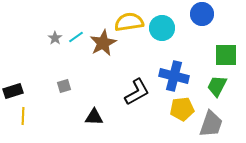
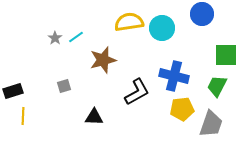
brown star: moved 17 px down; rotated 12 degrees clockwise
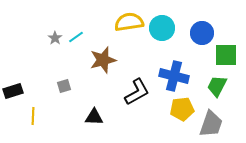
blue circle: moved 19 px down
yellow line: moved 10 px right
